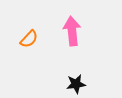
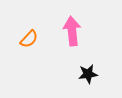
black star: moved 12 px right, 10 px up
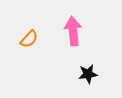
pink arrow: moved 1 px right
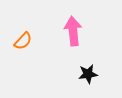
orange semicircle: moved 6 px left, 2 px down
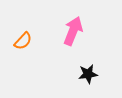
pink arrow: rotated 28 degrees clockwise
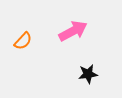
pink arrow: rotated 40 degrees clockwise
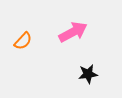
pink arrow: moved 1 px down
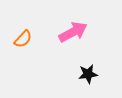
orange semicircle: moved 2 px up
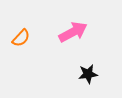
orange semicircle: moved 2 px left, 1 px up
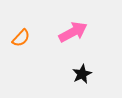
black star: moved 6 px left; rotated 18 degrees counterclockwise
